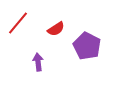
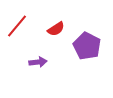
red line: moved 1 px left, 3 px down
purple arrow: rotated 90 degrees clockwise
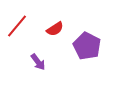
red semicircle: moved 1 px left
purple arrow: rotated 60 degrees clockwise
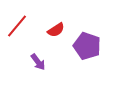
red semicircle: moved 1 px right, 1 px down
purple pentagon: rotated 8 degrees counterclockwise
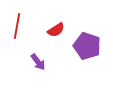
red line: rotated 30 degrees counterclockwise
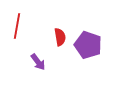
red semicircle: moved 4 px right, 7 px down; rotated 66 degrees counterclockwise
purple pentagon: moved 1 px right, 1 px up
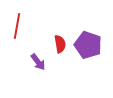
red semicircle: moved 7 px down
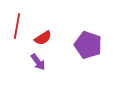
red semicircle: moved 17 px left, 6 px up; rotated 66 degrees clockwise
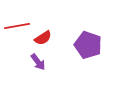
red line: rotated 70 degrees clockwise
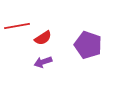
purple arrow: moved 5 px right; rotated 108 degrees clockwise
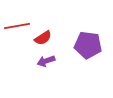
purple pentagon: rotated 12 degrees counterclockwise
purple arrow: moved 3 px right, 1 px up
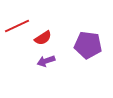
red line: rotated 15 degrees counterclockwise
